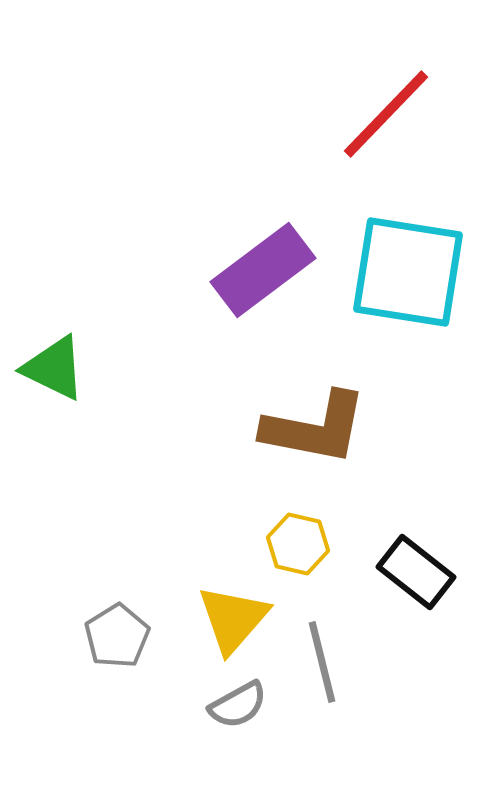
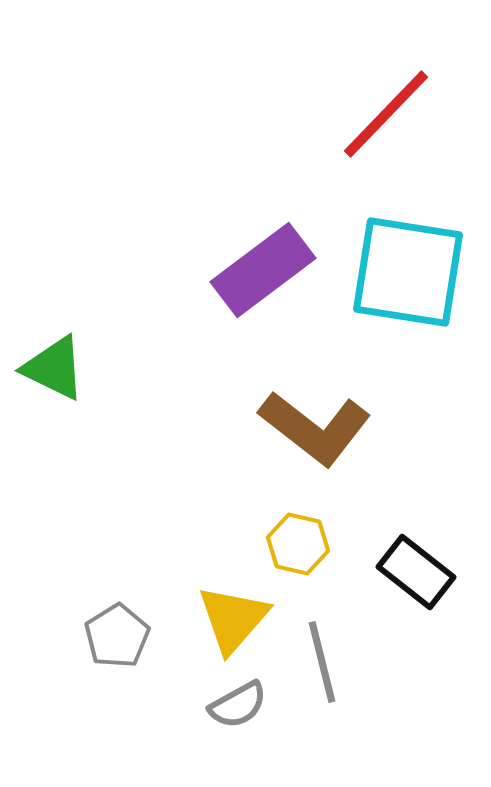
brown L-shape: rotated 27 degrees clockwise
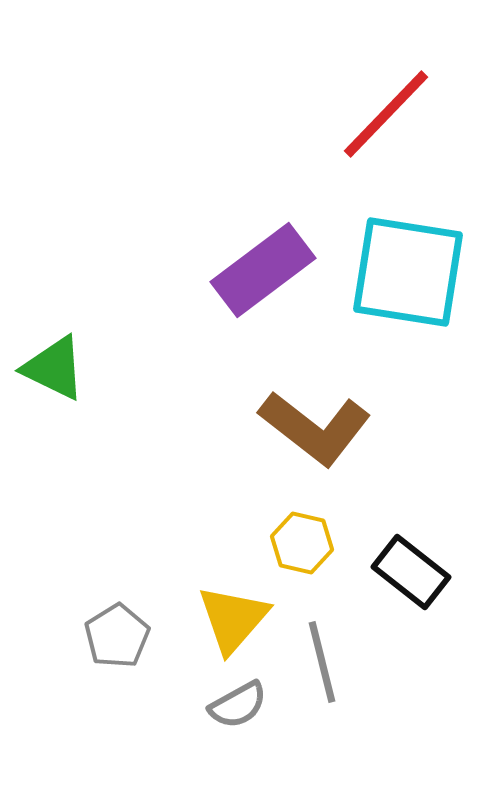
yellow hexagon: moved 4 px right, 1 px up
black rectangle: moved 5 px left
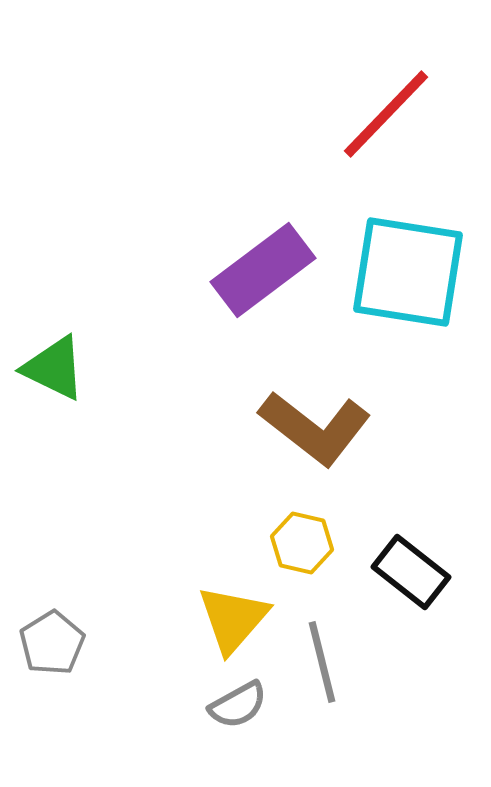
gray pentagon: moved 65 px left, 7 px down
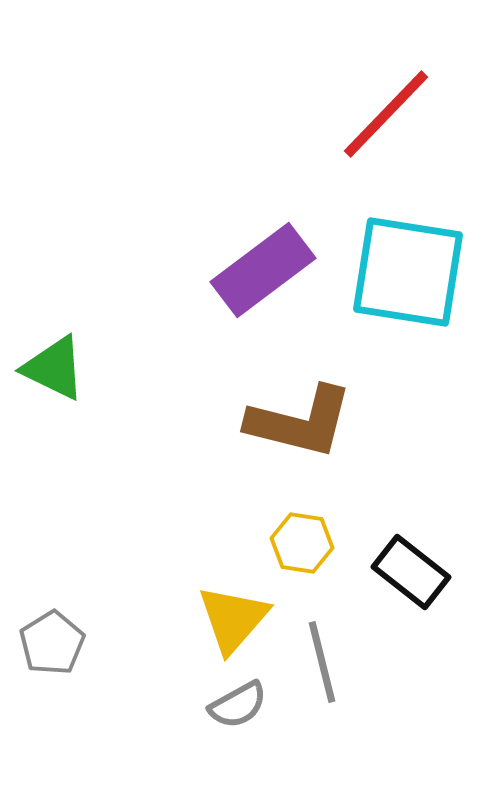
brown L-shape: moved 15 px left, 6 px up; rotated 24 degrees counterclockwise
yellow hexagon: rotated 4 degrees counterclockwise
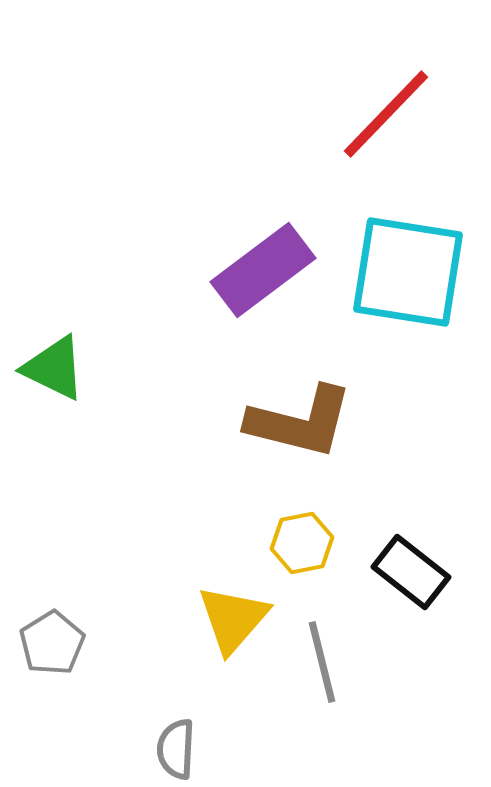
yellow hexagon: rotated 20 degrees counterclockwise
gray semicircle: moved 62 px left, 44 px down; rotated 122 degrees clockwise
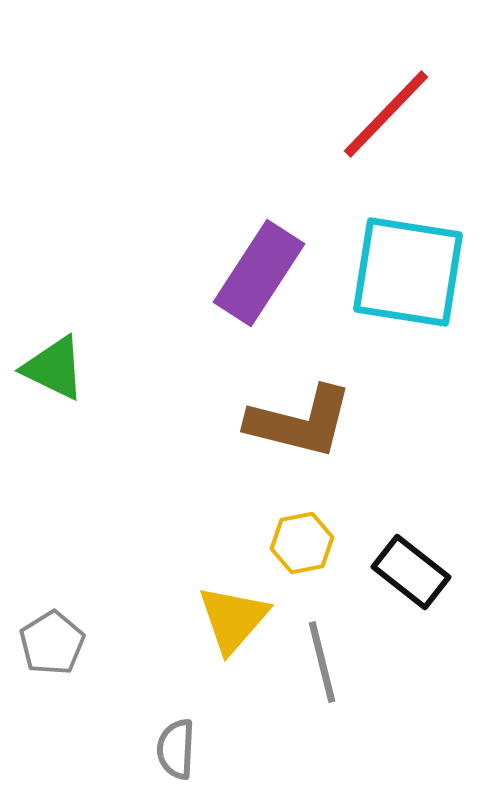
purple rectangle: moved 4 px left, 3 px down; rotated 20 degrees counterclockwise
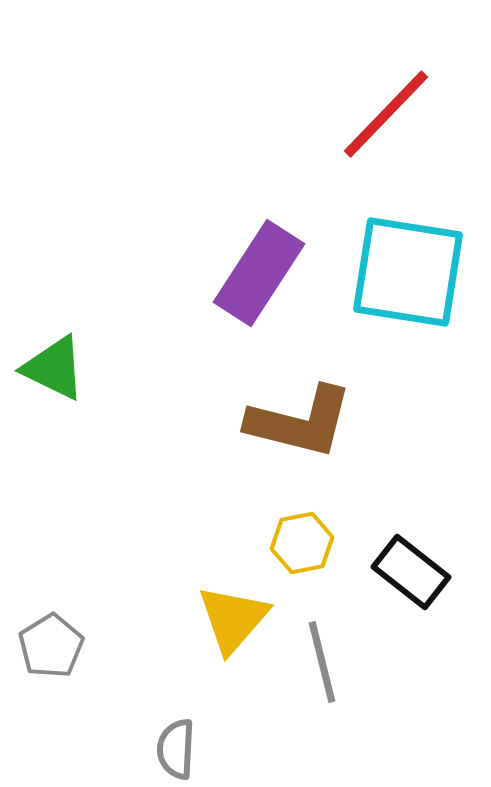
gray pentagon: moved 1 px left, 3 px down
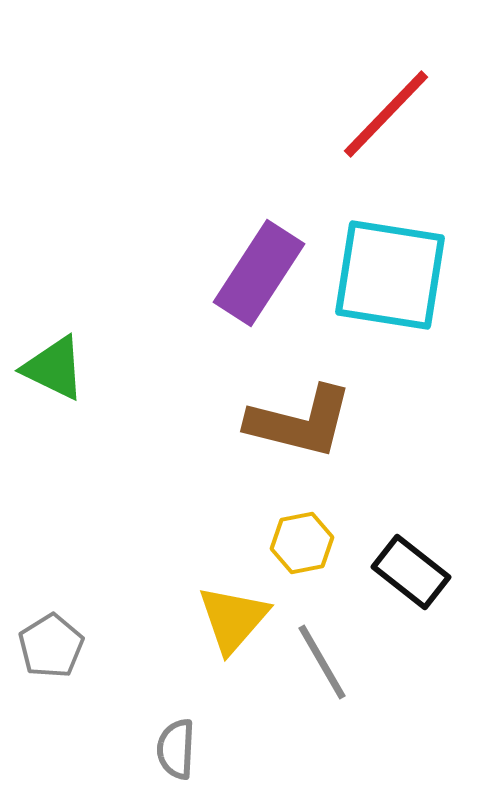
cyan square: moved 18 px left, 3 px down
gray line: rotated 16 degrees counterclockwise
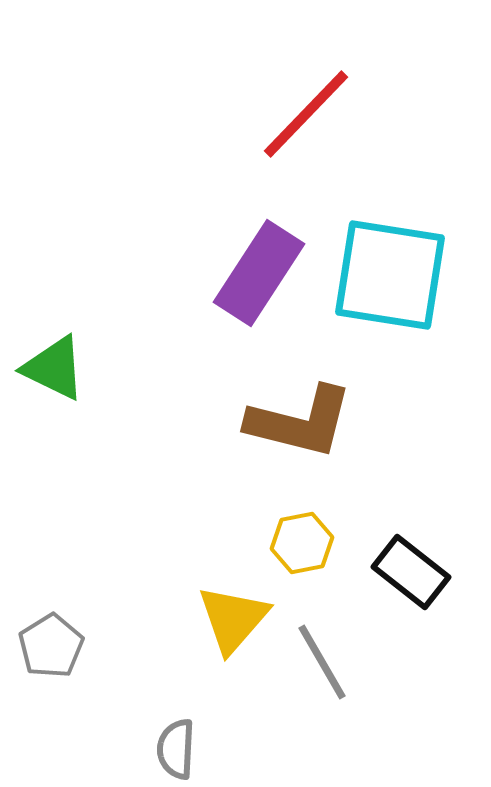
red line: moved 80 px left
